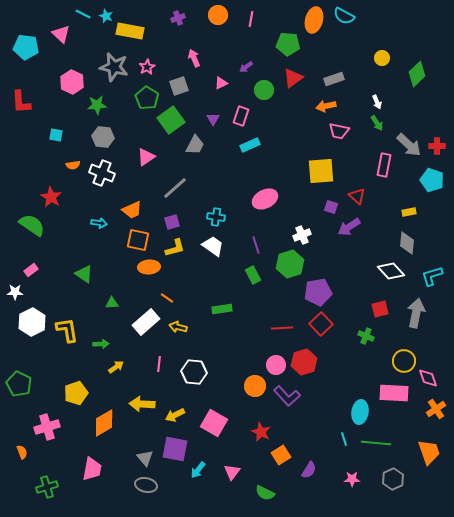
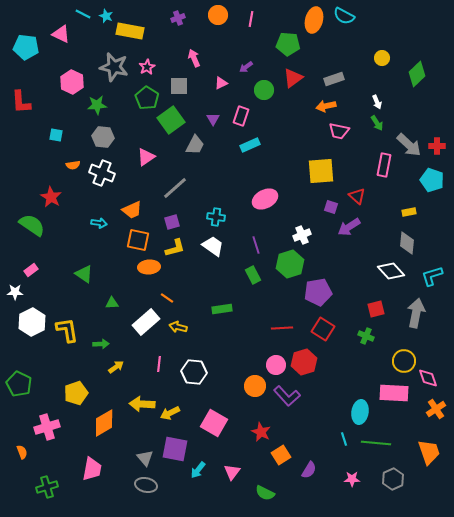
pink triangle at (61, 34): rotated 18 degrees counterclockwise
gray square at (179, 86): rotated 18 degrees clockwise
red square at (380, 309): moved 4 px left
red square at (321, 324): moved 2 px right, 5 px down; rotated 15 degrees counterclockwise
yellow arrow at (175, 415): moved 5 px left, 2 px up
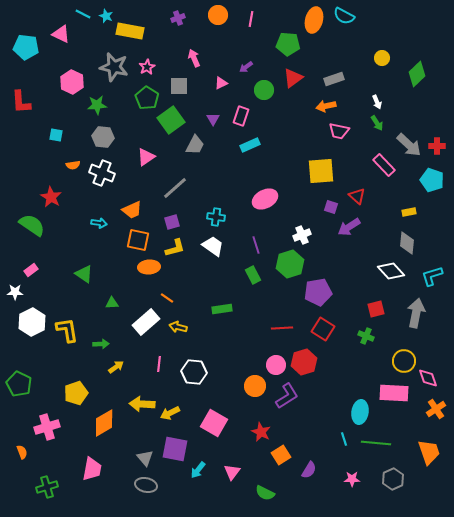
pink rectangle at (384, 165): rotated 55 degrees counterclockwise
purple L-shape at (287, 396): rotated 80 degrees counterclockwise
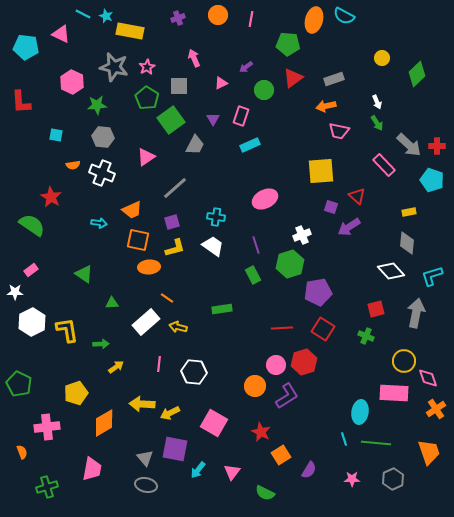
pink cross at (47, 427): rotated 10 degrees clockwise
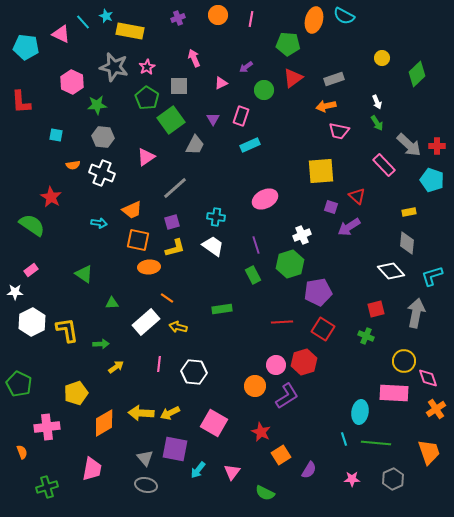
cyan line at (83, 14): moved 8 px down; rotated 21 degrees clockwise
red line at (282, 328): moved 6 px up
yellow arrow at (142, 404): moved 1 px left, 9 px down
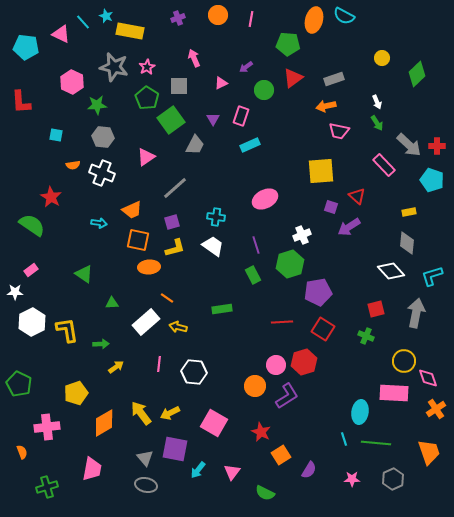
yellow arrow at (141, 413): rotated 50 degrees clockwise
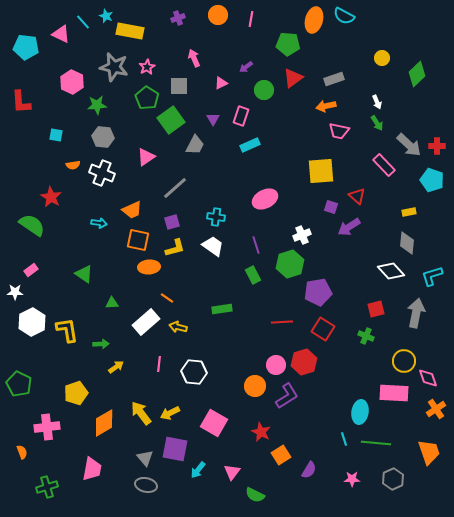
green semicircle at (265, 493): moved 10 px left, 2 px down
